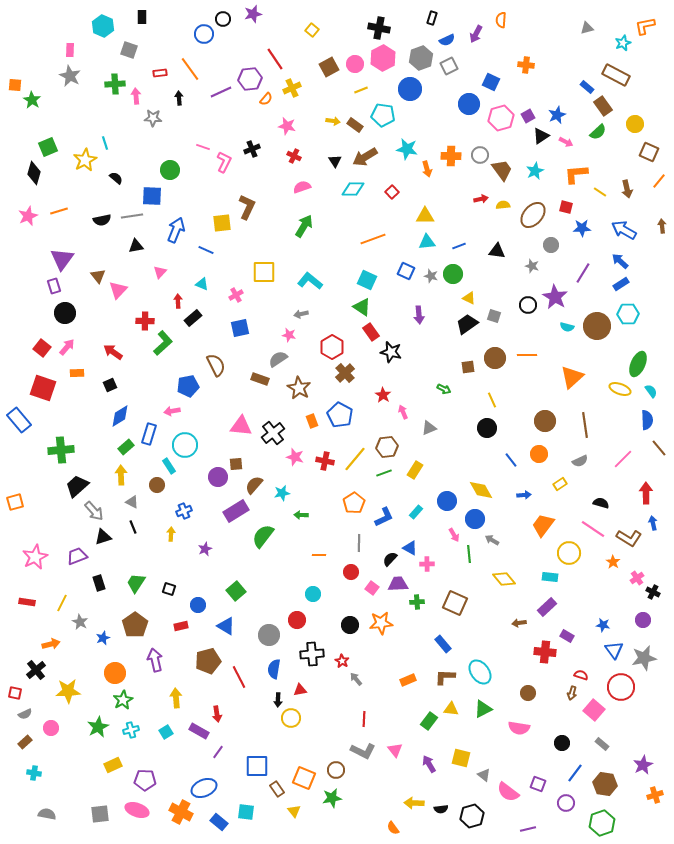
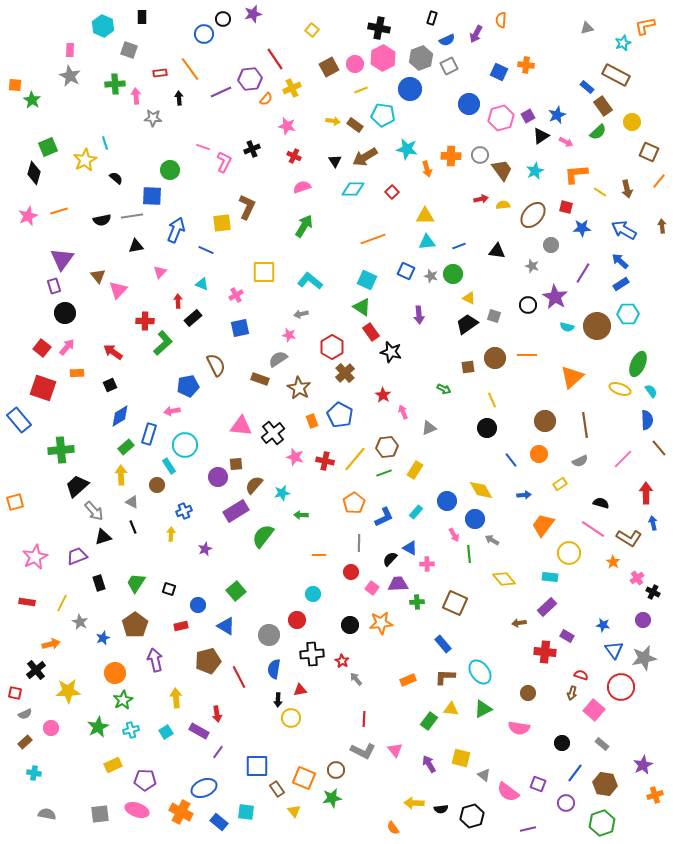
blue square at (491, 82): moved 8 px right, 10 px up
yellow circle at (635, 124): moved 3 px left, 2 px up
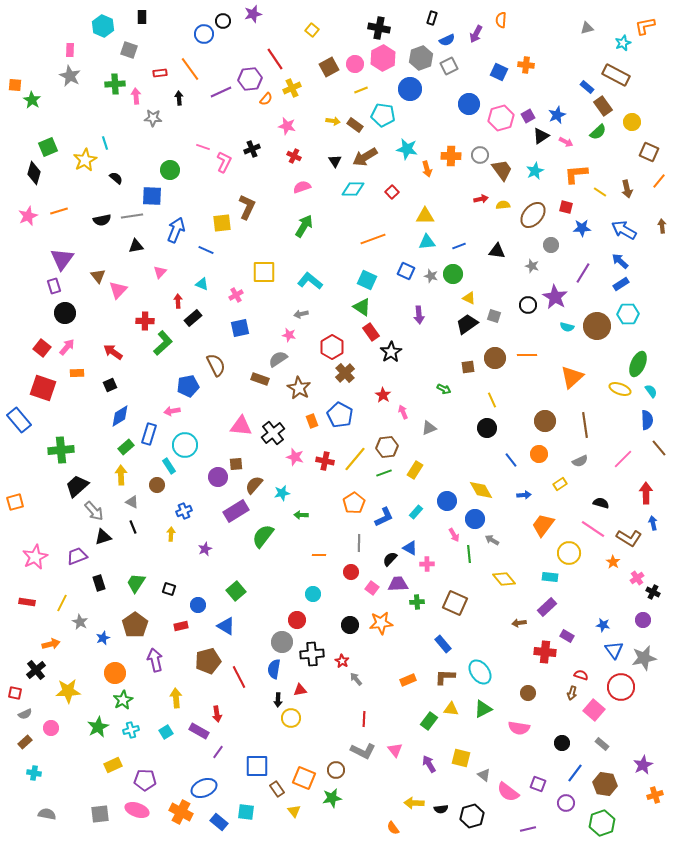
black circle at (223, 19): moved 2 px down
black star at (391, 352): rotated 25 degrees clockwise
gray circle at (269, 635): moved 13 px right, 7 px down
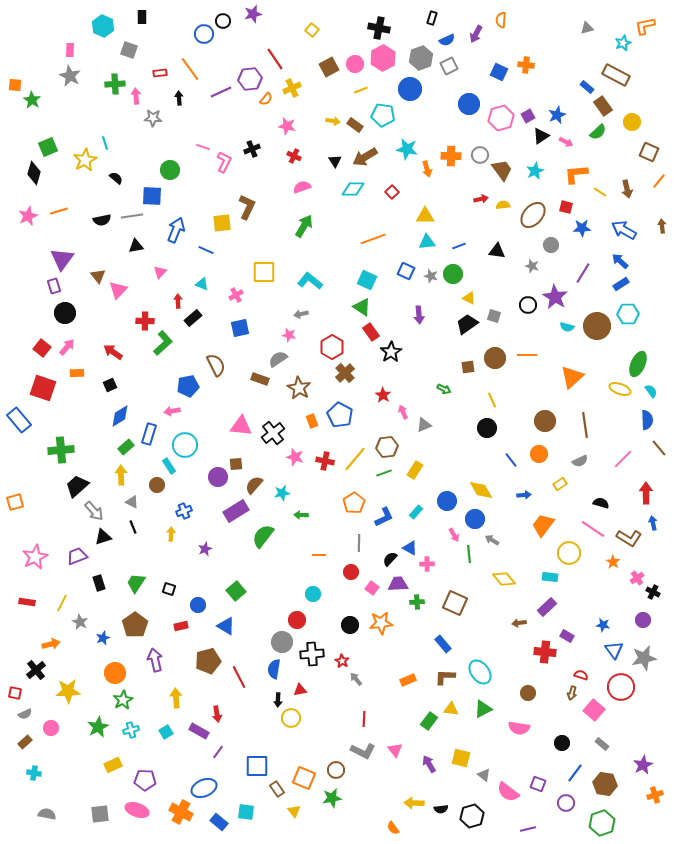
gray triangle at (429, 428): moved 5 px left, 3 px up
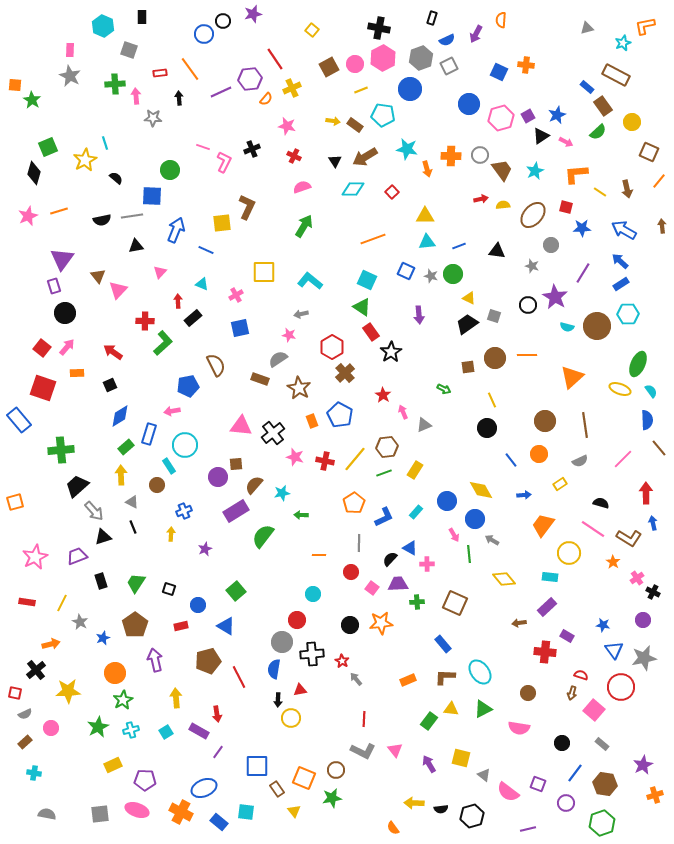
black rectangle at (99, 583): moved 2 px right, 2 px up
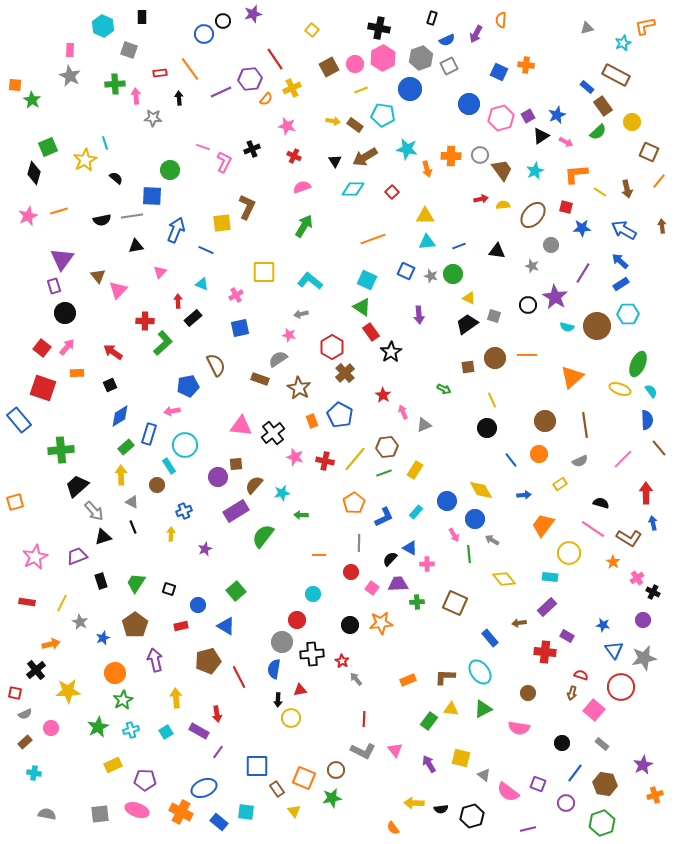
blue rectangle at (443, 644): moved 47 px right, 6 px up
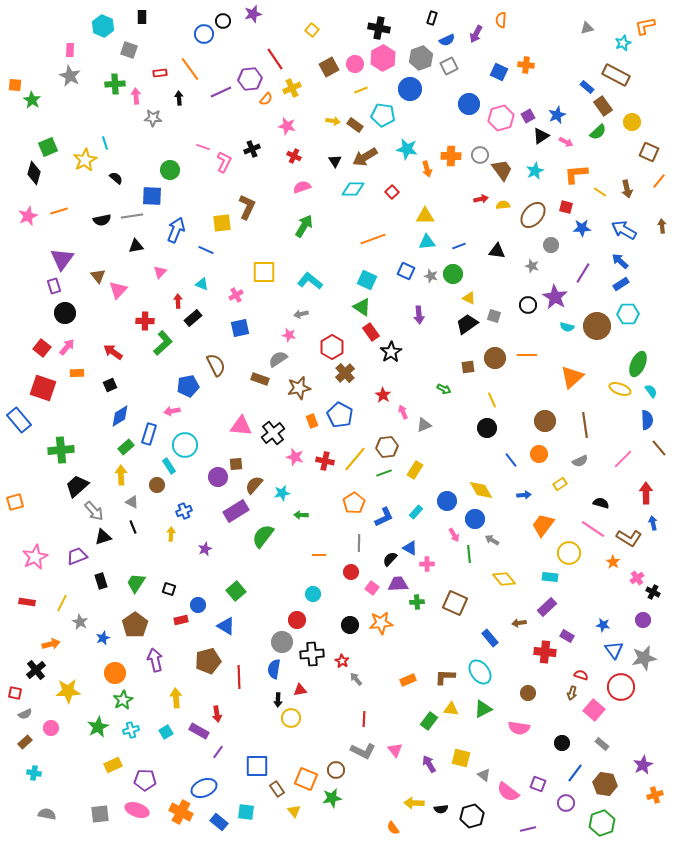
brown star at (299, 388): rotated 30 degrees clockwise
red rectangle at (181, 626): moved 6 px up
red line at (239, 677): rotated 25 degrees clockwise
orange square at (304, 778): moved 2 px right, 1 px down
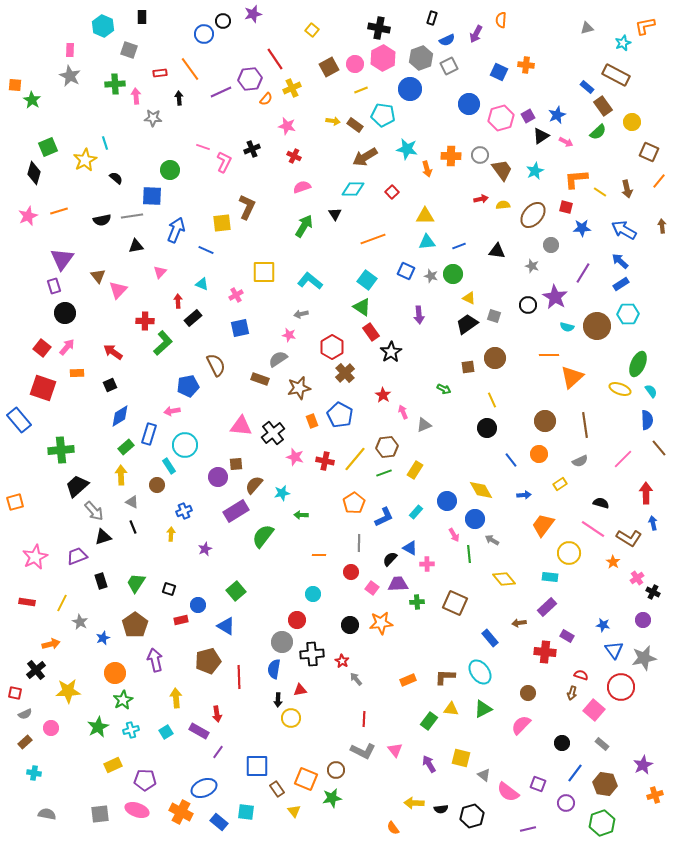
black triangle at (335, 161): moved 53 px down
orange L-shape at (576, 174): moved 5 px down
cyan square at (367, 280): rotated 12 degrees clockwise
orange line at (527, 355): moved 22 px right
pink semicircle at (519, 728): moved 2 px right, 3 px up; rotated 125 degrees clockwise
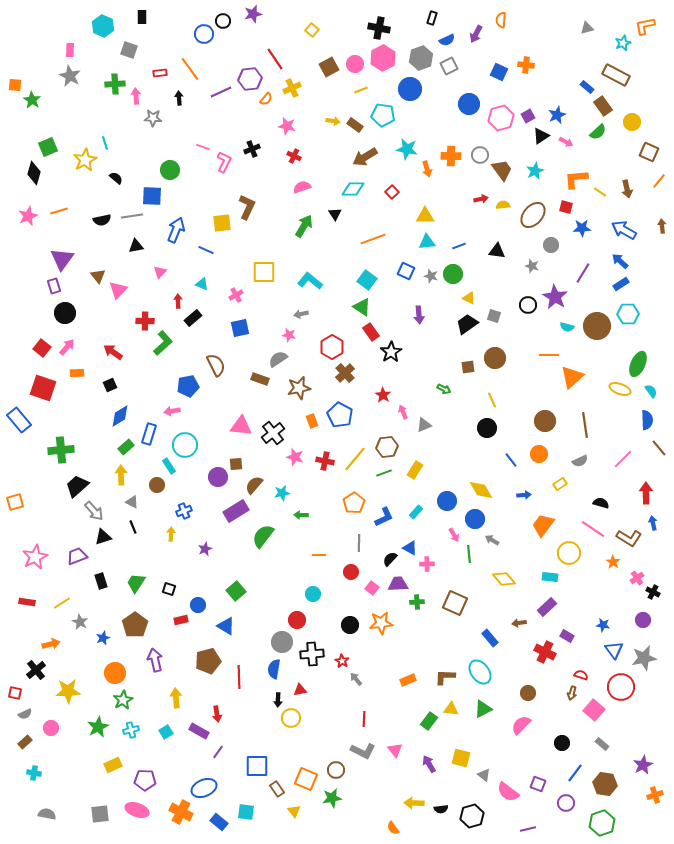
yellow line at (62, 603): rotated 30 degrees clockwise
red cross at (545, 652): rotated 20 degrees clockwise
